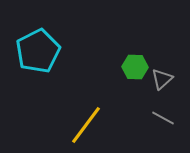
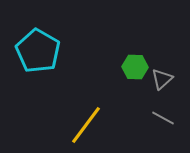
cyan pentagon: rotated 15 degrees counterclockwise
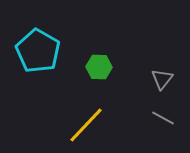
green hexagon: moved 36 px left
gray triangle: rotated 10 degrees counterclockwise
yellow line: rotated 6 degrees clockwise
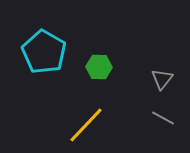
cyan pentagon: moved 6 px right, 1 px down
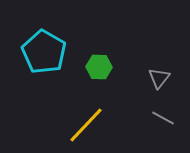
gray triangle: moved 3 px left, 1 px up
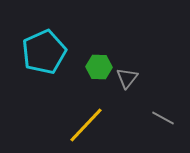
cyan pentagon: rotated 18 degrees clockwise
gray triangle: moved 32 px left
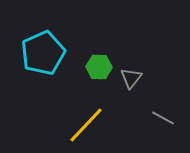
cyan pentagon: moved 1 px left, 1 px down
gray triangle: moved 4 px right
